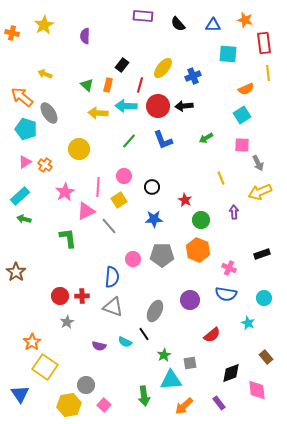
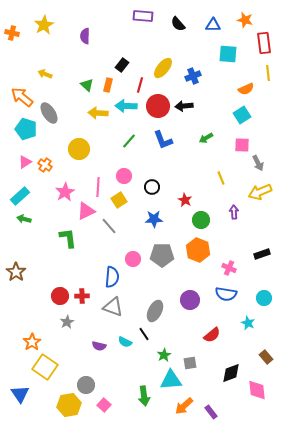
purple rectangle at (219, 403): moved 8 px left, 9 px down
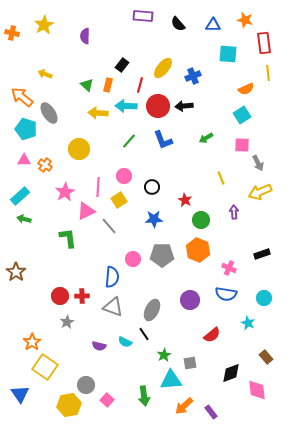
pink triangle at (25, 162): moved 1 px left, 2 px up; rotated 32 degrees clockwise
gray ellipse at (155, 311): moved 3 px left, 1 px up
pink square at (104, 405): moved 3 px right, 5 px up
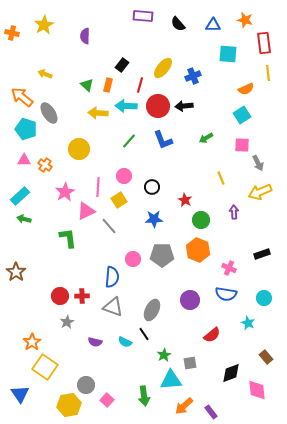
purple semicircle at (99, 346): moved 4 px left, 4 px up
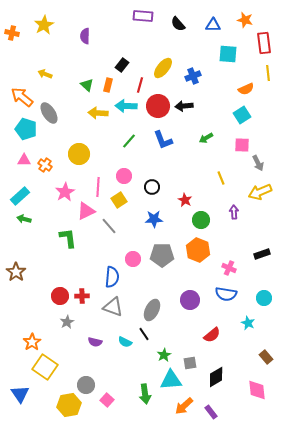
yellow circle at (79, 149): moved 5 px down
black diamond at (231, 373): moved 15 px left, 4 px down; rotated 10 degrees counterclockwise
green arrow at (144, 396): moved 1 px right, 2 px up
